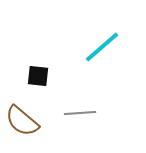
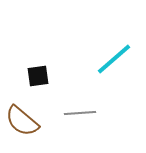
cyan line: moved 12 px right, 12 px down
black square: rotated 15 degrees counterclockwise
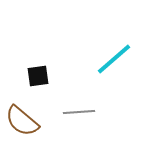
gray line: moved 1 px left, 1 px up
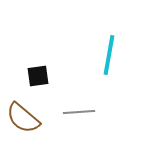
cyan line: moved 5 px left, 4 px up; rotated 39 degrees counterclockwise
brown semicircle: moved 1 px right, 3 px up
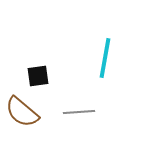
cyan line: moved 4 px left, 3 px down
brown semicircle: moved 1 px left, 6 px up
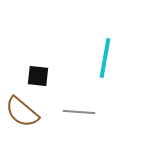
black square: rotated 15 degrees clockwise
gray line: rotated 8 degrees clockwise
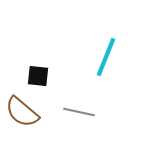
cyan line: moved 1 px right, 1 px up; rotated 12 degrees clockwise
gray line: rotated 8 degrees clockwise
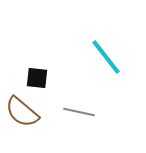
cyan line: rotated 60 degrees counterclockwise
black square: moved 1 px left, 2 px down
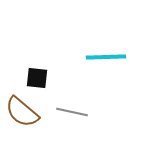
cyan line: rotated 54 degrees counterclockwise
gray line: moved 7 px left
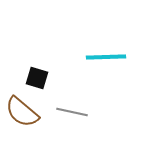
black square: rotated 10 degrees clockwise
